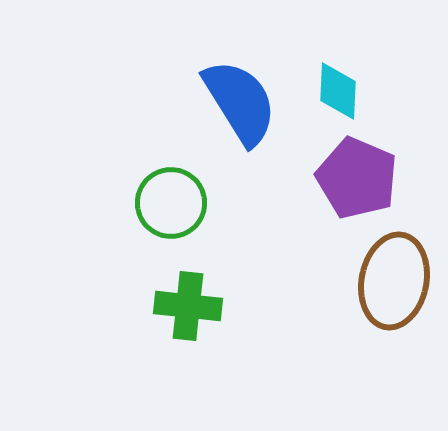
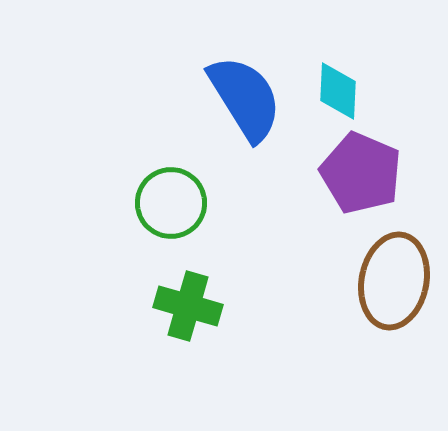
blue semicircle: moved 5 px right, 4 px up
purple pentagon: moved 4 px right, 5 px up
green cross: rotated 10 degrees clockwise
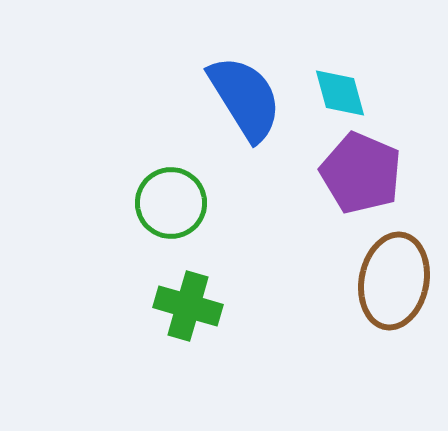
cyan diamond: moved 2 px right, 2 px down; rotated 18 degrees counterclockwise
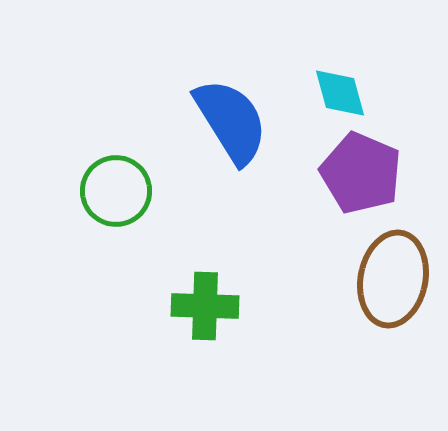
blue semicircle: moved 14 px left, 23 px down
green circle: moved 55 px left, 12 px up
brown ellipse: moved 1 px left, 2 px up
green cross: moved 17 px right; rotated 14 degrees counterclockwise
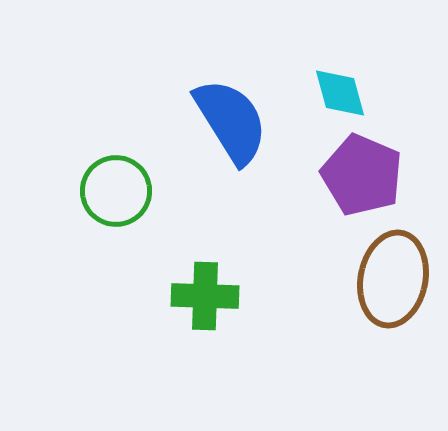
purple pentagon: moved 1 px right, 2 px down
green cross: moved 10 px up
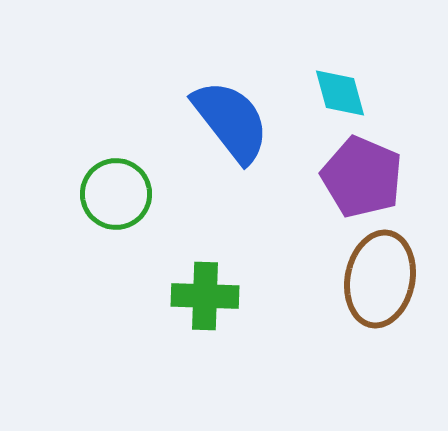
blue semicircle: rotated 6 degrees counterclockwise
purple pentagon: moved 2 px down
green circle: moved 3 px down
brown ellipse: moved 13 px left
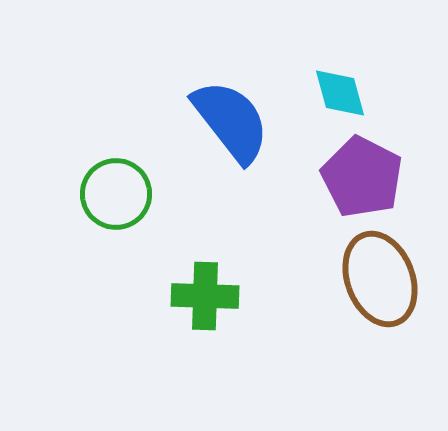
purple pentagon: rotated 4 degrees clockwise
brown ellipse: rotated 32 degrees counterclockwise
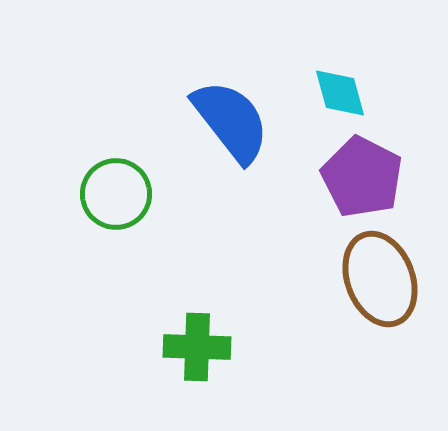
green cross: moved 8 px left, 51 px down
